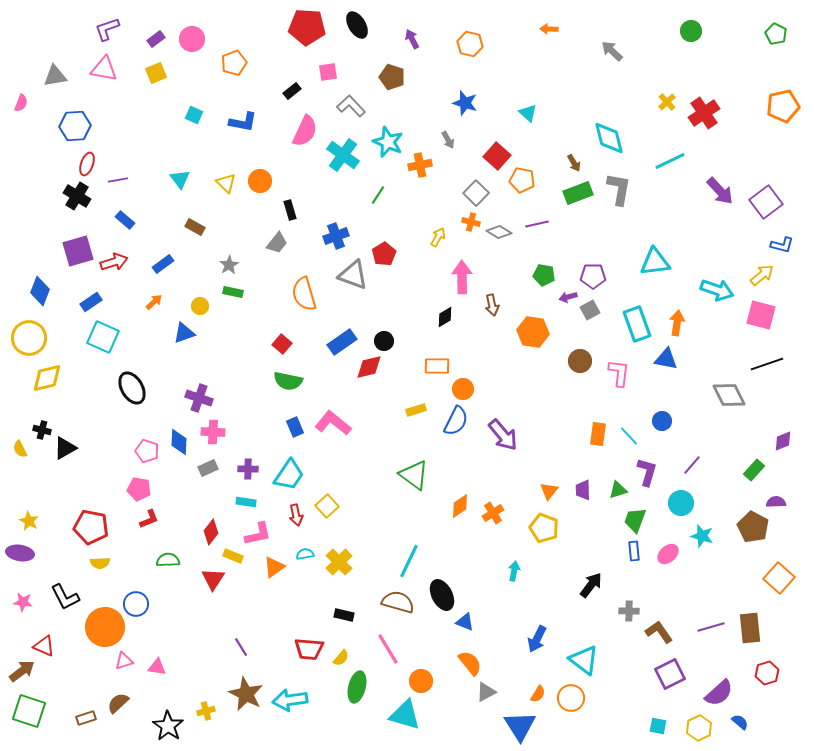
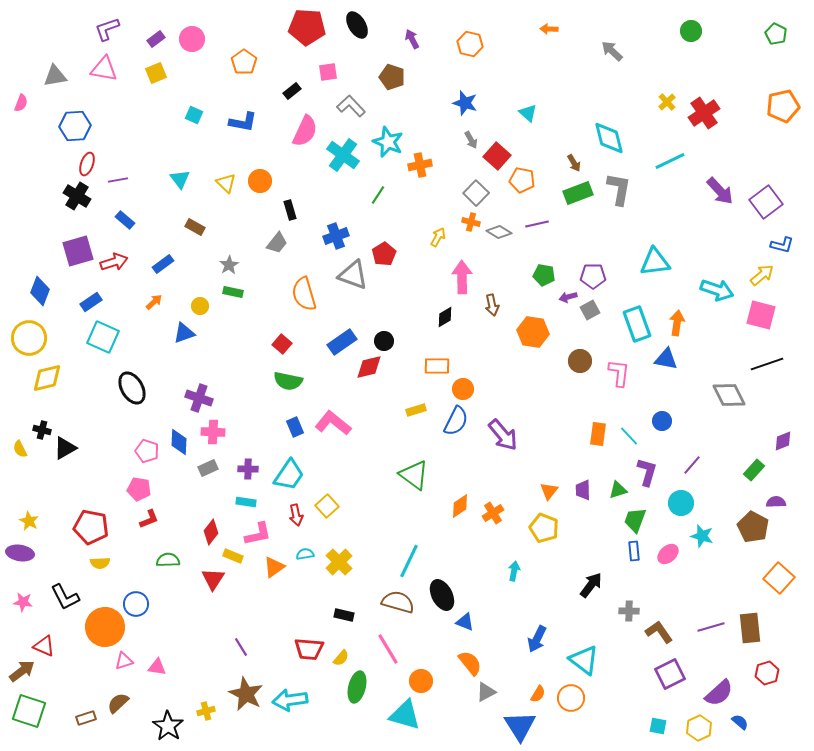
orange pentagon at (234, 63): moved 10 px right, 1 px up; rotated 15 degrees counterclockwise
gray arrow at (448, 140): moved 23 px right
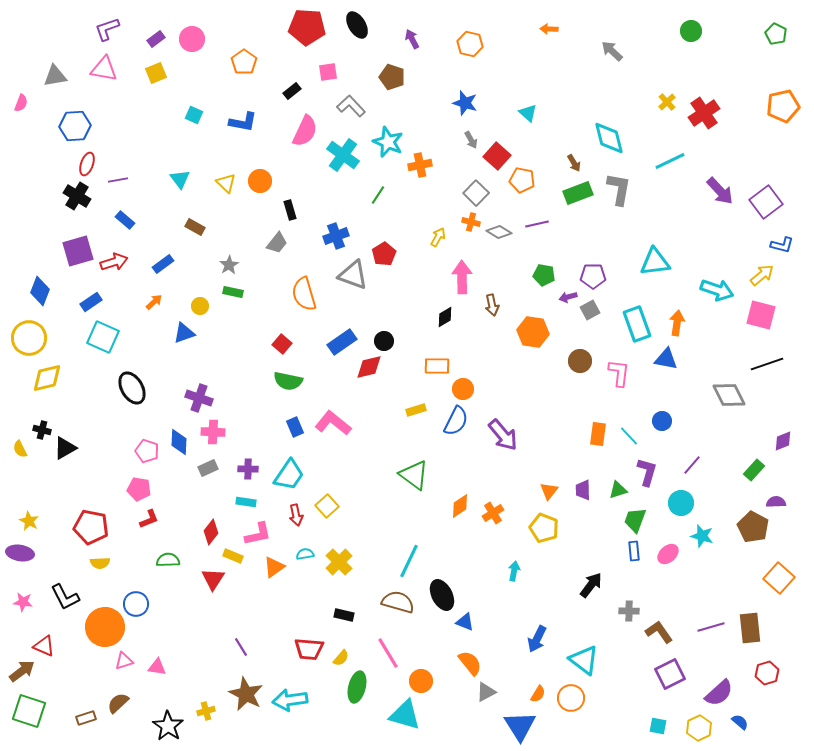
pink line at (388, 649): moved 4 px down
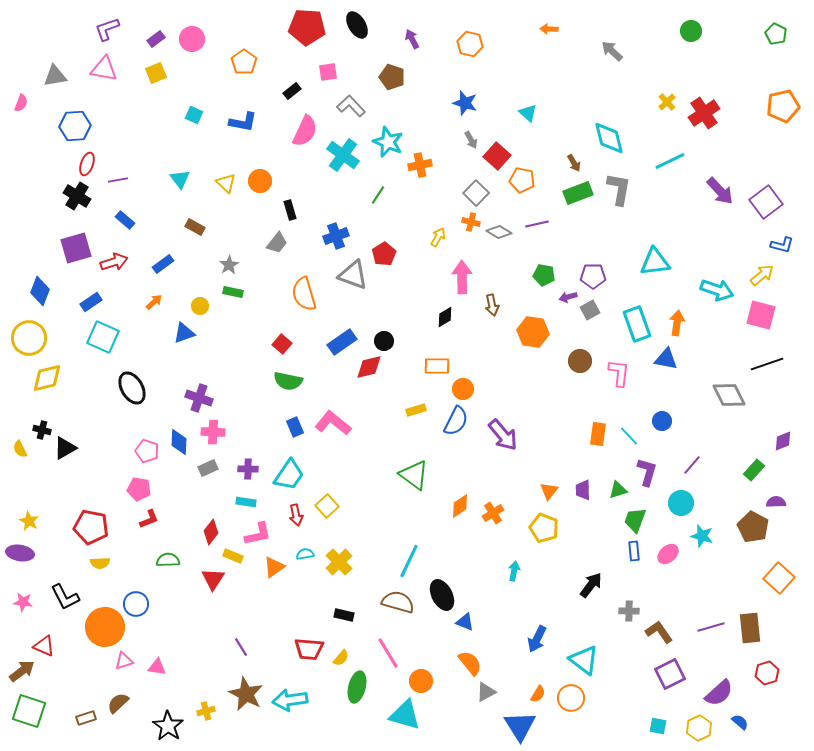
purple square at (78, 251): moved 2 px left, 3 px up
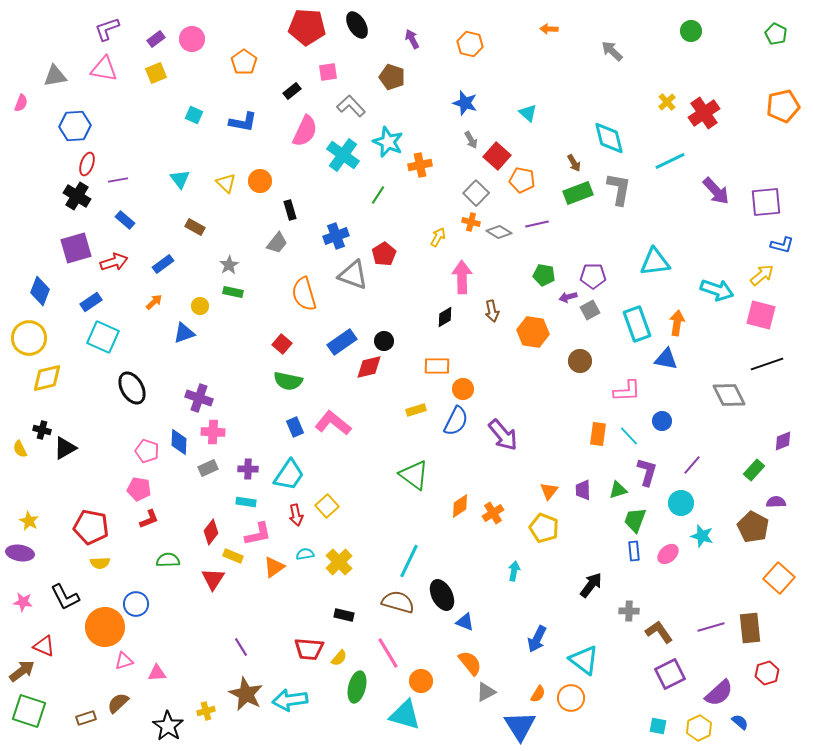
purple arrow at (720, 191): moved 4 px left
purple square at (766, 202): rotated 32 degrees clockwise
brown arrow at (492, 305): moved 6 px down
pink L-shape at (619, 373): moved 8 px right, 18 px down; rotated 80 degrees clockwise
yellow semicircle at (341, 658): moved 2 px left
pink triangle at (157, 667): moved 6 px down; rotated 12 degrees counterclockwise
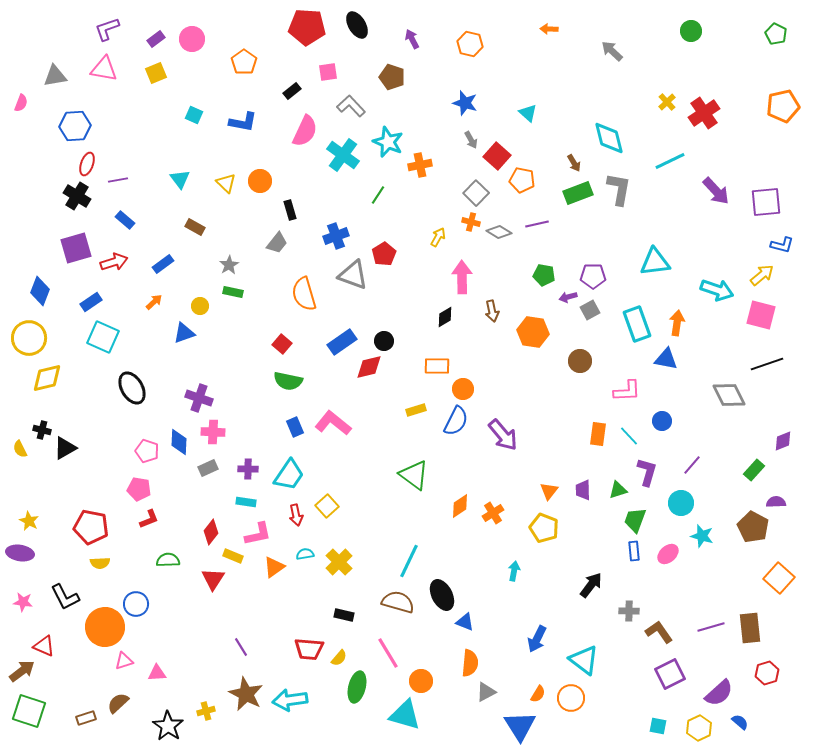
orange semicircle at (470, 663): rotated 44 degrees clockwise
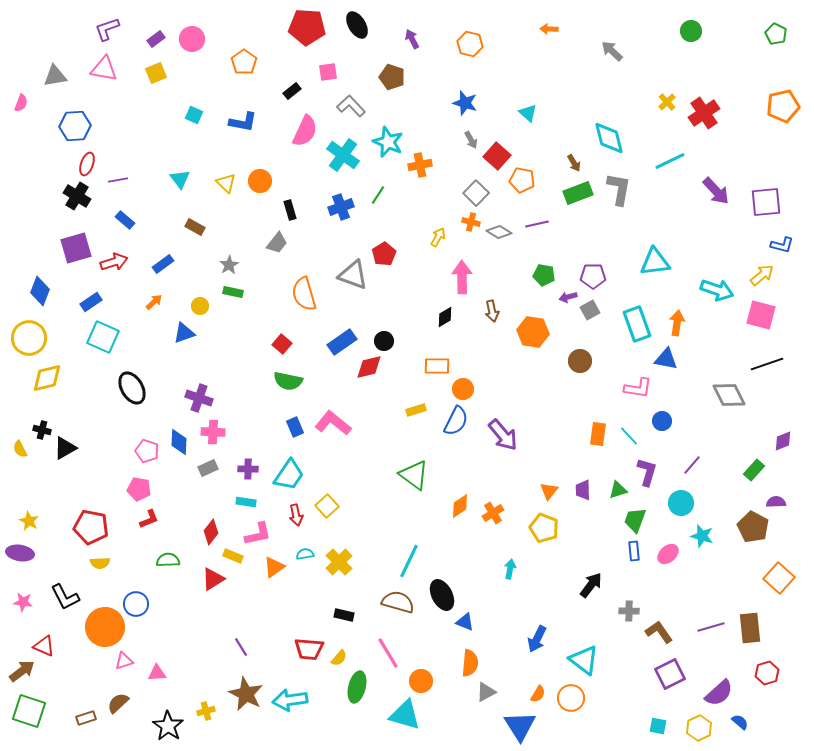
blue cross at (336, 236): moved 5 px right, 29 px up
pink L-shape at (627, 391): moved 11 px right, 3 px up; rotated 12 degrees clockwise
cyan arrow at (514, 571): moved 4 px left, 2 px up
red triangle at (213, 579): rotated 25 degrees clockwise
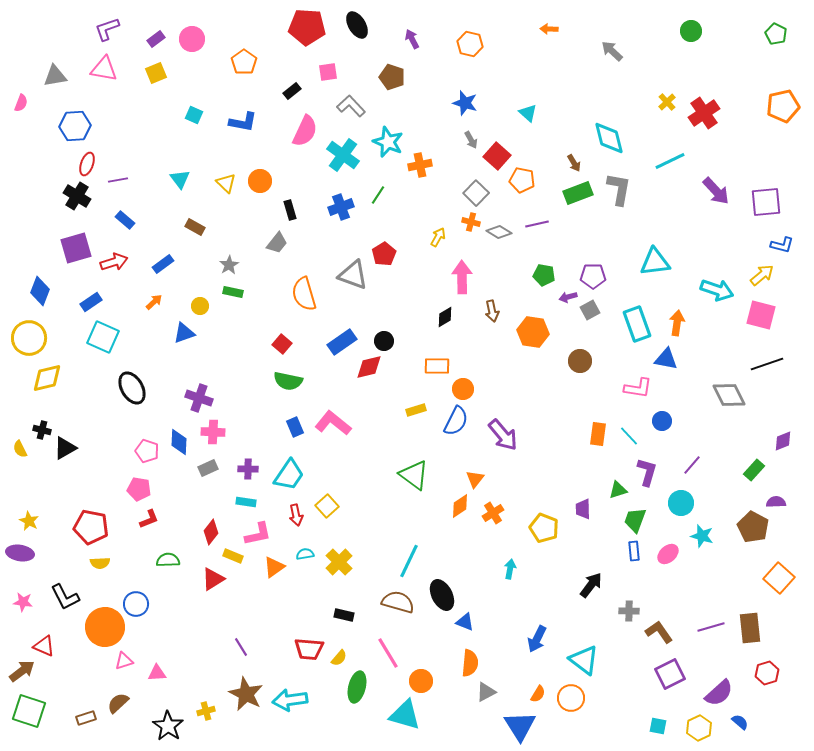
purple trapezoid at (583, 490): moved 19 px down
orange triangle at (549, 491): moved 74 px left, 12 px up
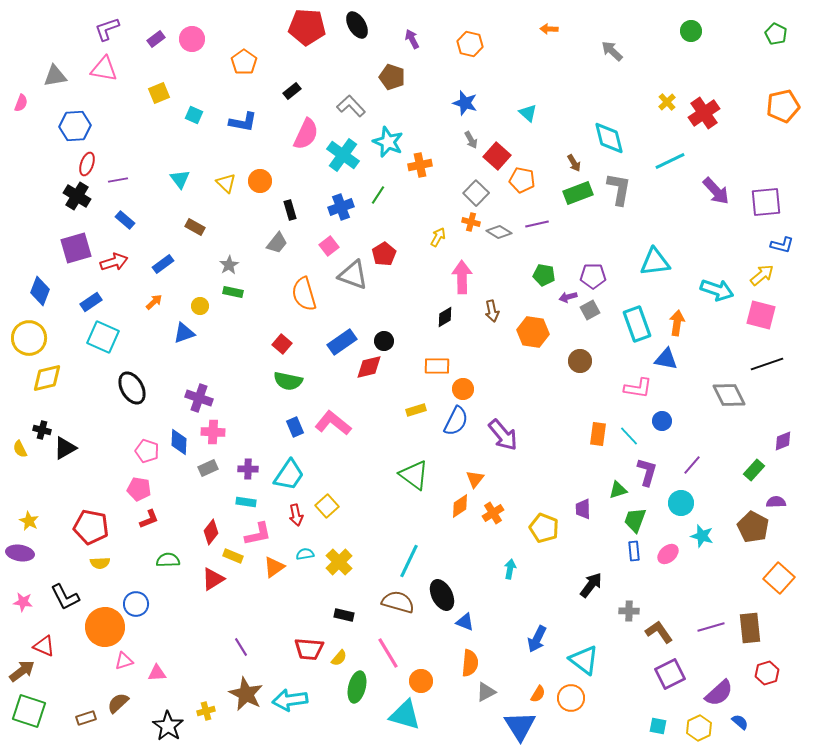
pink square at (328, 72): moved 1 px right, 174 px down; rotated 30 degrees counterclockwise
yellow square at (156, 73): moved 3 px right, 20 px down
pink semicircle at (305, 131): moved 1 px right, 3 px down
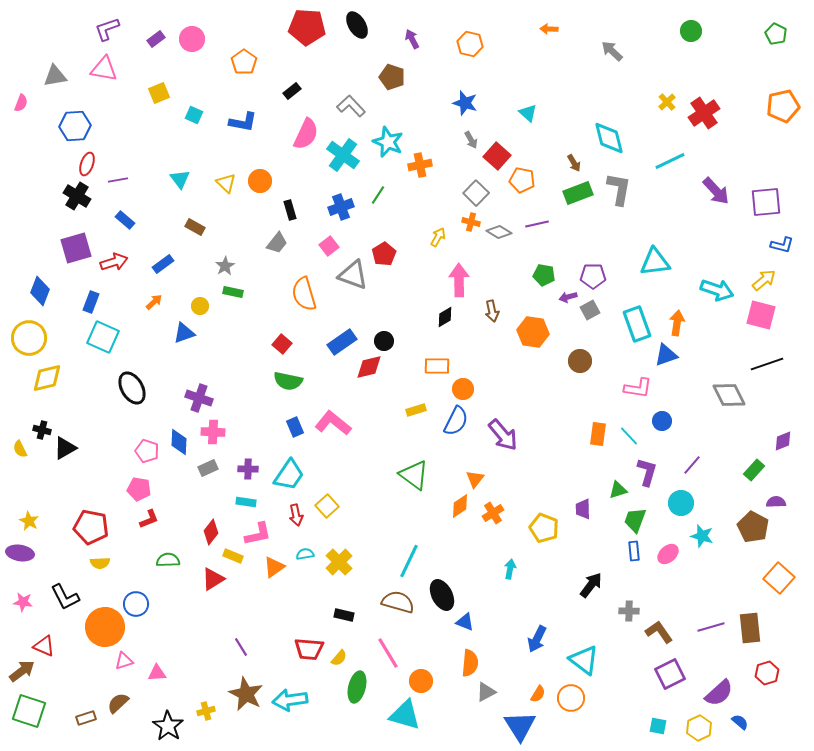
gray star at (229, 265): moved 4 px left, 1 px down
yellow arrow at (762, 275): moved 2 px right, 5 px down
pink arrow at (462, 277): moved 3 px left, 3 px down
blue rectangle at (91, 302): rotated 35 degrees counterclockwise
blue triangle at (666, 359): moved 4 px up; rotated 30 degrees counterclockwise
